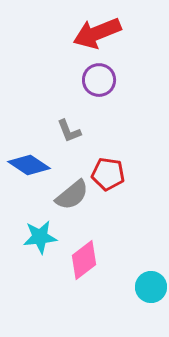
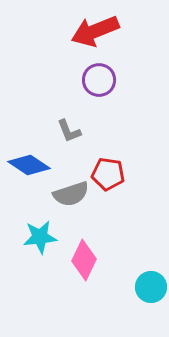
red arrow: moved 2 px left, 2 px up
gray semicircle: moved 1 px left, 1 px up; rotated 21 degrees clockwise
pink diamond: rotated 27 degrees counterclockwise
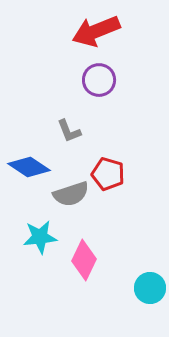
red arrow: moved 1 px right
blue diamond: moved 2 px down
red pentagon: rotated 8 degrees clockwise
cyan circle: moved 1 px left, 1 px down
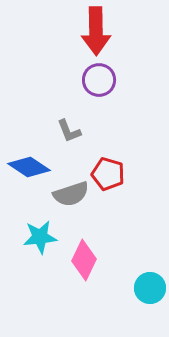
red arrow: rotated 69 degrees counterclockwise
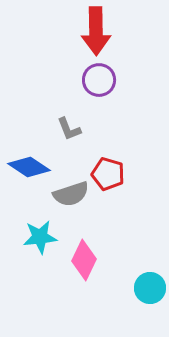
gray L-shape: moved 2 px up
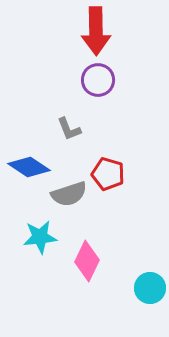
purple circle: moved 1 px left
gray semicircle: moved 2 px left
pink diamond: moved 3 px right, 1 px down
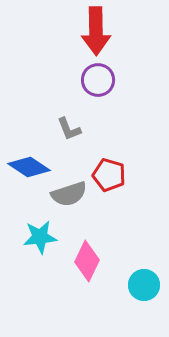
red pentagon: moved 1 px right, 1 px down
cyan circle: moved 6 px left, 3 px up
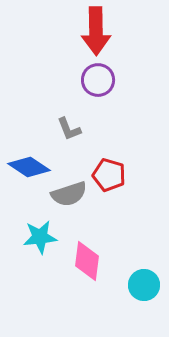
pink diamond: rotated 18 degrees counterclockwise
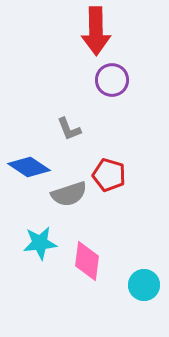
purple circle: moved 14 px right
cyan star: moved 6 px down
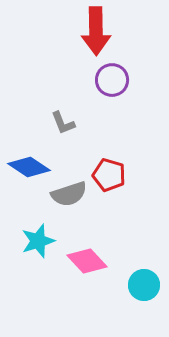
gray L-shape: moved 6 px left, 6 px up
cyan star: moved 2 px left, 2 px up; rotated 12 degrees counterclockwise
pink diamond: rotated 51 degrees counterclockwise
